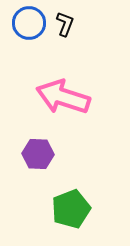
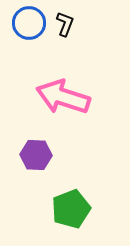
purple hexagon: moved 2 px left, 1 px down
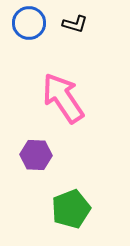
black L-shape: moved 10 px right; rotated 85 degrees clockwise
pink arrow: moved 1 px down; rotated 38 degrees clockwise
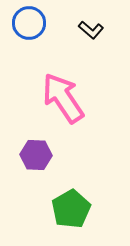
black L-shape: moved 16 px right, 6 px down; rotated 25 degrees clockwise
green pentagon: rotated 9 degrees counterclockwise
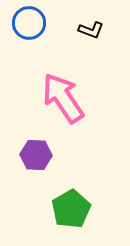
black L-shape: rotated 20 degrees counterclockwise
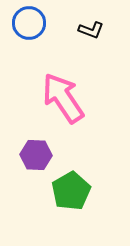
green pentagon: moved 18 px up
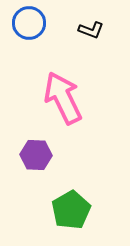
pink arrow: rotated 8 degrees clockwise
green pentagon: moved 19 px down
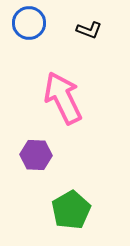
black L-shape: moved 2 px left
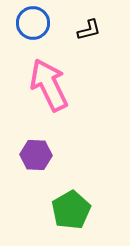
blue circle: moved 4 px right
black L-shape: rotated 35 degrees counterclockwise
pink arrow: moved 14 px left, 13 px up
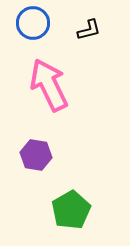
purple hexagon: rotated 8 degrees clockwise
